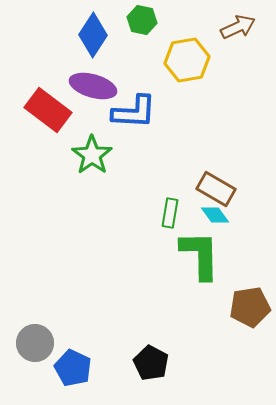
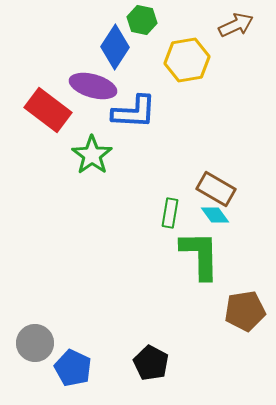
brown arrow: moved 2 px left, 2 px up
blue diamond: moved 22 px right, 12 px down
brown pentagon: moved 5 px left, 4 px down
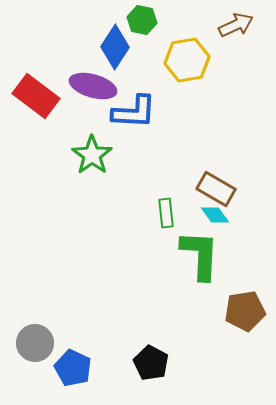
red rectangle: moved 12 px left, 14 px up
green rectangle: moved 4 px left; rotated 16 degrees counterclockwise
green L-shape: rotated 4 degrees clockwise
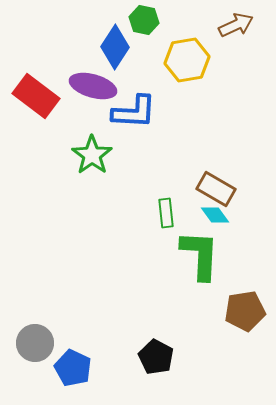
green hexagon: moved 2 px right
black pentagon: moved 5 px right, 6 px up
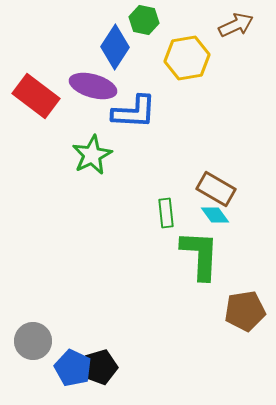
yellow hexagon: moved 2 px up
green star: rotated 9 degrees clockwise
gray circle: moved 2 px left, 2 px up
black pentagon: moved 56 px left, 10 px down; rotated 28 degrees clockwise
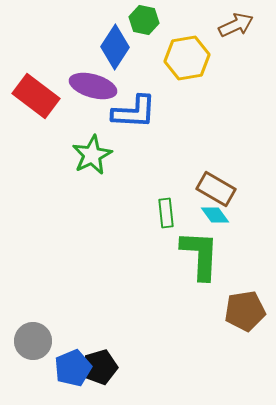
blue pentagon: rotated 24 degrees clockwise
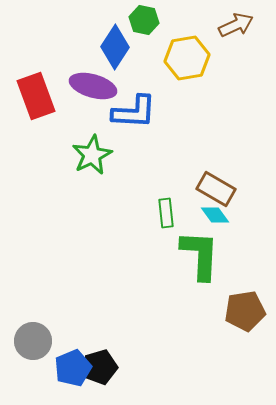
red rectangle: rotated 33 degrees clockwise
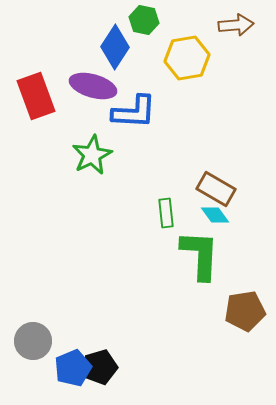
brown arrow: rotated 20 degrees clockwise
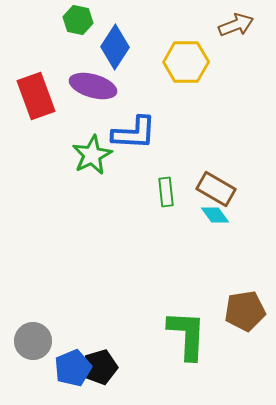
green hexagon: moved 66 px left
brown arrow: rotated 16 degrees counterclockwise
yellow hexagon: moved 1 px left, 4 px down; rotated 9 degrees clockwise
blue L-shape: moved 21 px down
green rectangle: moved 21 px up
green L-shape: moved 13 px left, 80 px down
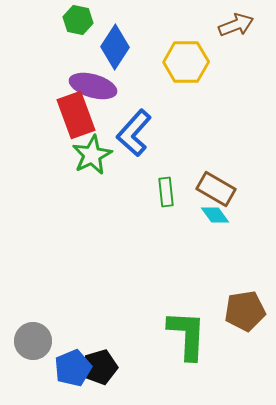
red rectangle: moved 40 px right, 19 px down
blue L-shape: rotated 129 degrees clockwise
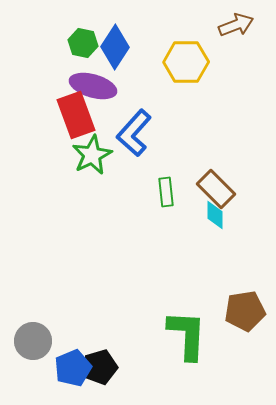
green hexagon: moved 5 px right, 23 px down
brown rectangle: rotated 15 degrees clockwise
cyan diamond: rotated 36 degrees clockwise
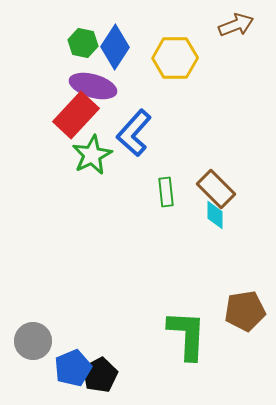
yellow hexagon: moved 11 px left, 4 px up
red rectangle: rotated 63 degrees clockwise
black pentagon: moved 8 px down; rotated 12 degrees counterclockwise
